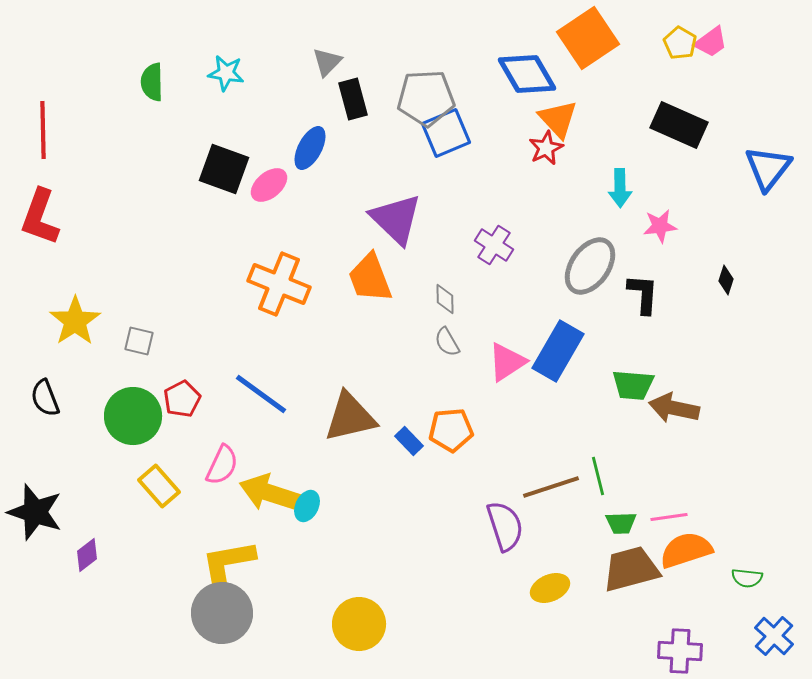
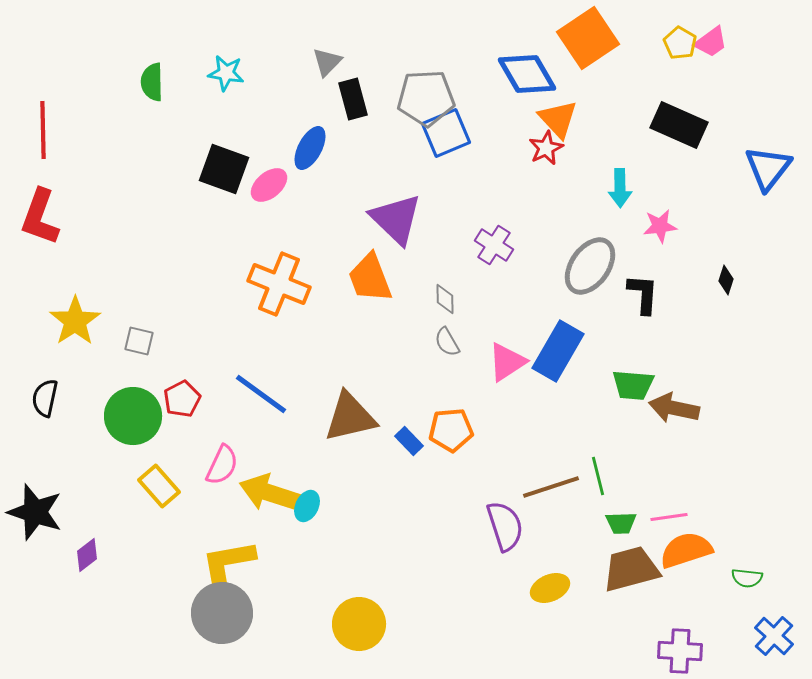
black semicircle at (45, 398): rotated 33 degrees clockwise
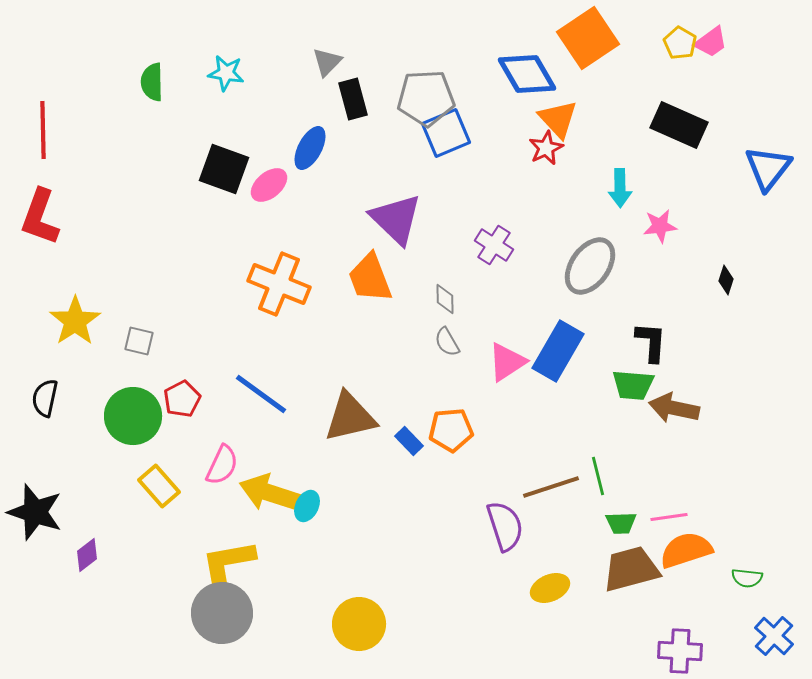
black L-shape at (643, 294): moved 8 px right, 48 px down
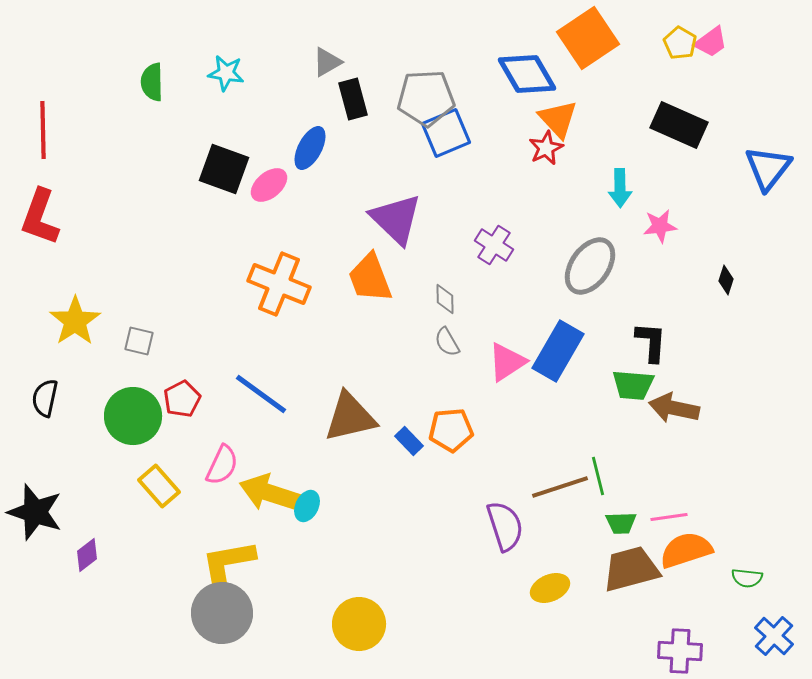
gray triangle at (327, 62): rotated 16 degrees clockwise
brown line at (551, 487): moved 9 px right
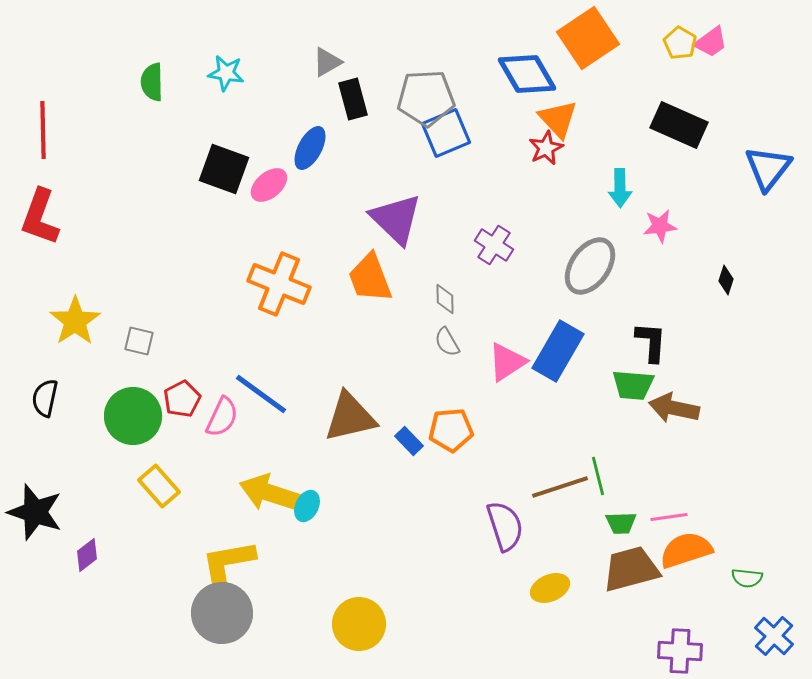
pink semicircle at (222, 465): moved 48 px up
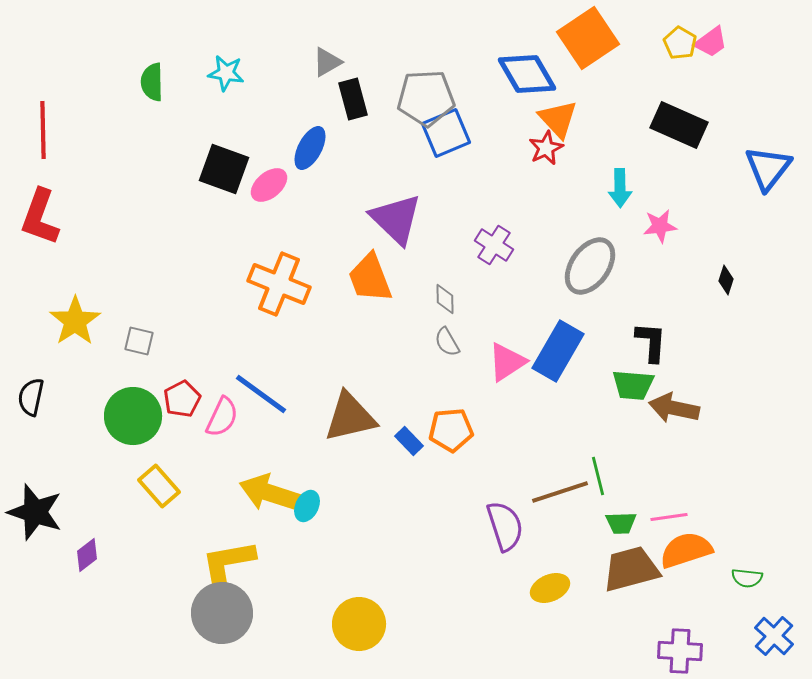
black semicircle at (45, 398): moved 14 px left, 1 px up
brown line at (560, 487): moved 5 px down
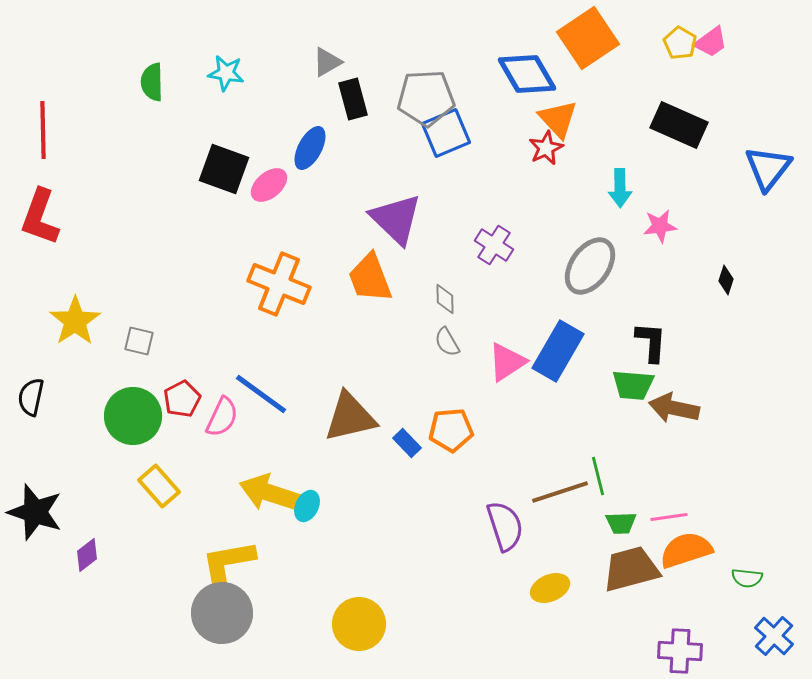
blue rectangle at (409, 441): moved 2 px left, 2 px down
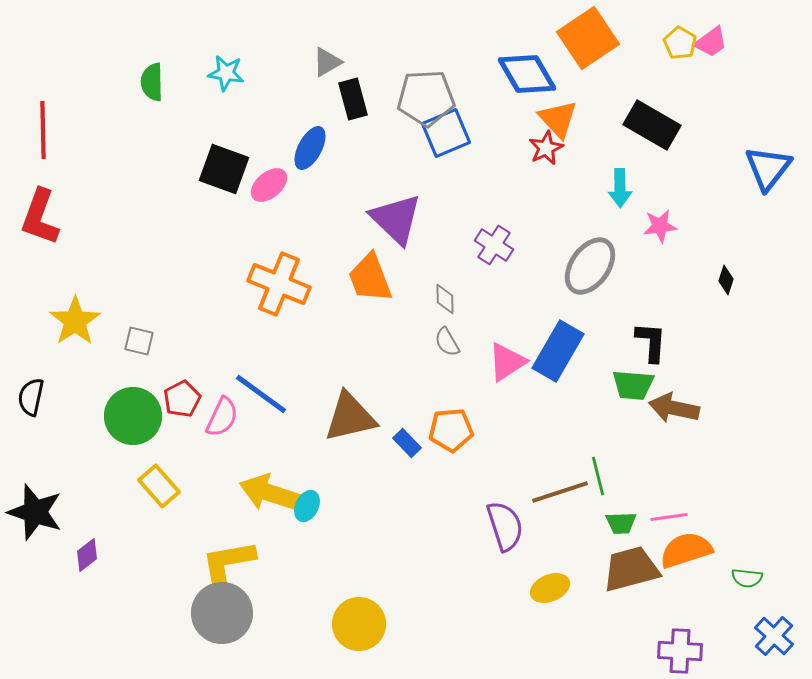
black rectangle at (679, 125): moved 27 px left; rotated 6 degrees clockwise
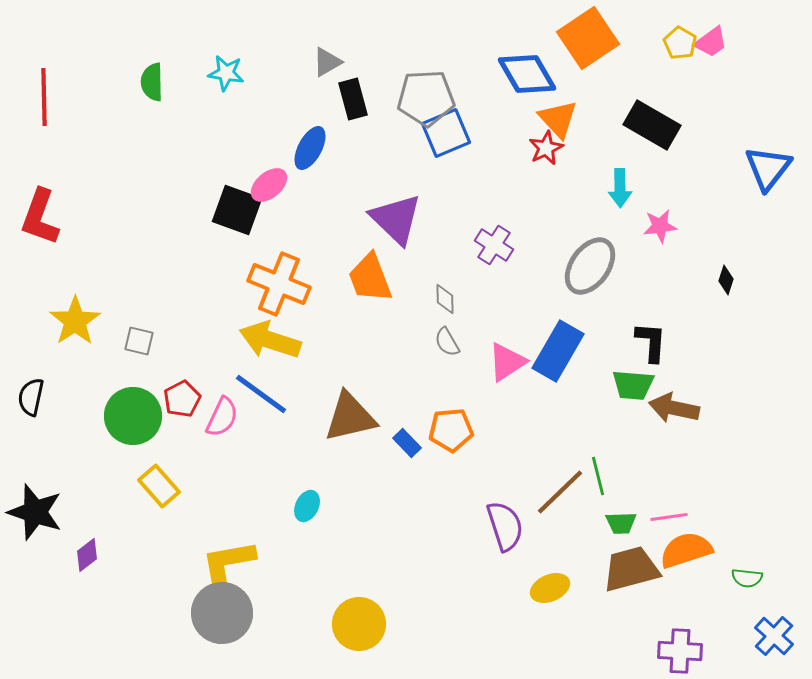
red line at (43, 130): moved 1 px right, 33 px up
black square at (224, 169): moved 13 px right, 41 px down
brown line at (560, 492): rotated 26 degrees counterclockwise
yellow arrow at (270, 493): moved 153 px up
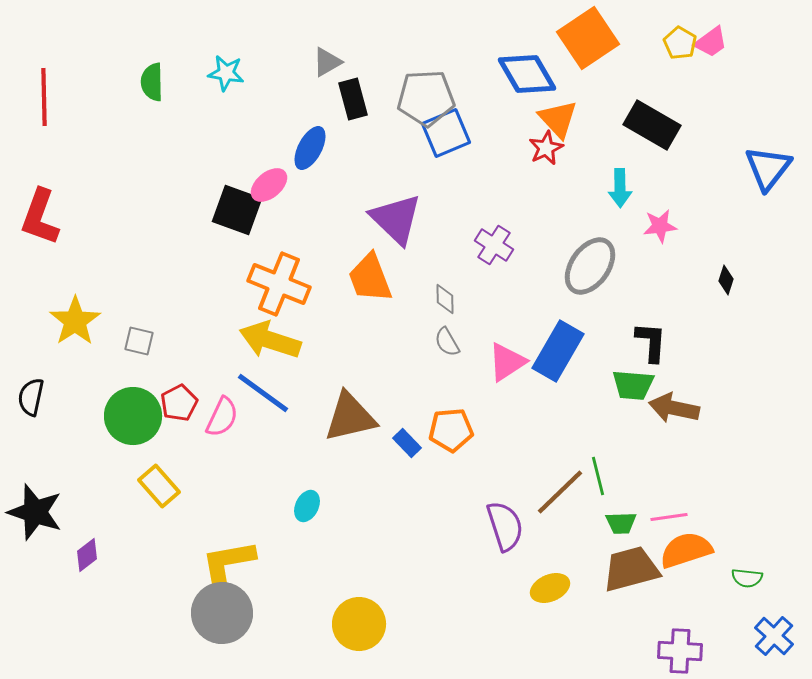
blue line at (261, 394): moved 2 px right, 1 px up
red pentagon at (182, 399): moved 3 px left, 4 px down
